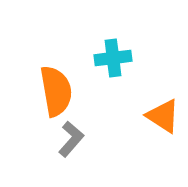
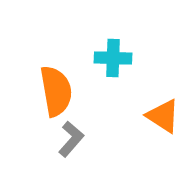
cyan cross: rotated 9 degrees clockwise
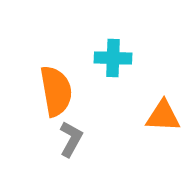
orange triangle: rotated 30 degrees counterclockwise
gray L-shape: rotated 12 degrees counterclockwise
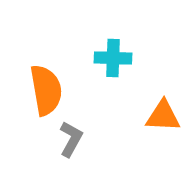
orange semicircle: moved 10 px left, 1 px up
